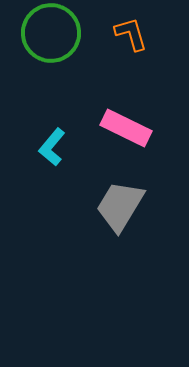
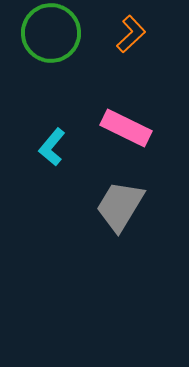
orange L-shape: rotated 63 degrees clockwise
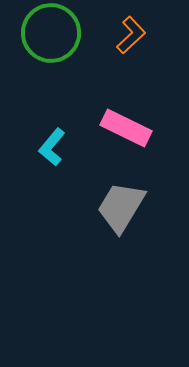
orange L-shape: moved 1 px down
gray trapezoid: moved 1 px right, 1 px down
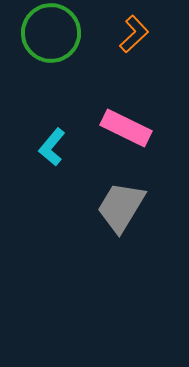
orange L-shape: moved 3 px right, 1 px up
